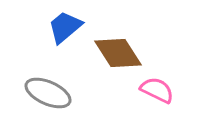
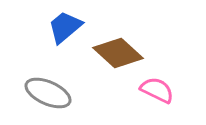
brown diamond: rotated 15 degrees counterclockwise
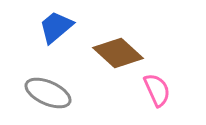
blue trapezoid: moved 9 px left
pink semicircle: rotated 40 degrees clockwise
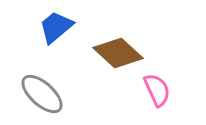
gray ellipse: moved 6 px left, 1 px down; rotated 18 degrees clockwise
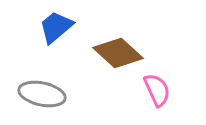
gray ellipse: rotated 30 degrees counterclockwise
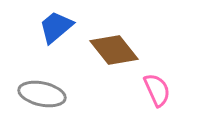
brown diamond: moved 4 px left, 3 px up; rotated 9 degrees clockwise
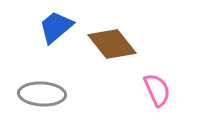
brown diamond: moved 2 px left, 6 px up
gray ellipse: rotated 9 degrees counterclockwise
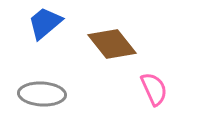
blue trapezoid: moved 11 px left, 4 px up
pink semicircle: moved 3 px left, 1 px up
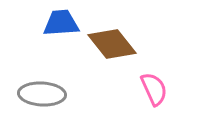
blue trapezoid: moved 16 px right; rotated 36 degrees clockwise
